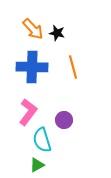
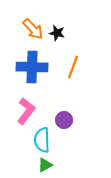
orange line: rotated 35 degrees clockwise
pink L-shape: moved 2 px left, 1 px up
cyan semicircle: rotated 15 degrees clockwise
green triangle: moved 8 px right
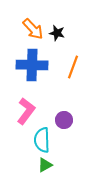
blue cross: moved 2 px up
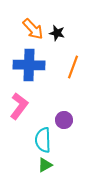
blue cross: moved 3 px left
pink L-shape: moved 7 px left, 5 px up
cyan semicircle: moved 1 px right
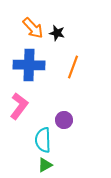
orange arrow: moved 1 px up
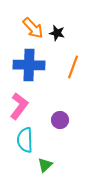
purple circle: moved 4 px left
cyan semicircle: moved 18 px left
green triangle: rotated 14 degrees counterclockwise
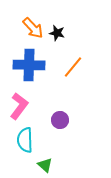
orange line: rotated 20 degrees clockwise
green triangle: rotated 35 degrees counterclockwise
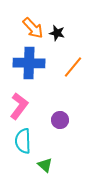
blue cross: moved 2 px up
cyan semicircle: moved 2 px left, 1 px down
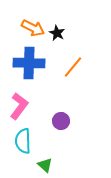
orange arrow: rotated 20 degrees counterclockwise
black star: rotated 14 degrees clockwise
purple circle: moved 1 px right, 1 px down
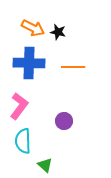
black star: moved 1 px right, 1 px up; rotated 14 degrees counterclockwise
orange line: rotated 50 degrees clockwise
purple circle: moved 3 px right
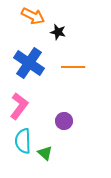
orange arrow: moved 12 px up
blue cross: rotated 32 degrees clockwise
green triangle: moved 12 px up
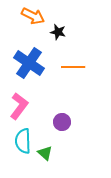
purple circle: moved 2 px left, 1 px down
